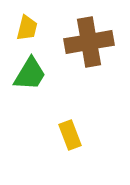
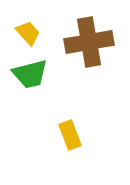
yellow trapezoid: moved 1 px right, 5 px down; rotated 56 degrees counterclockwise
green trapezoid: rotated 45 degrees clockwise
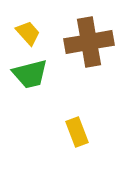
yellow rectangle: moved 7 px right, 3 px up
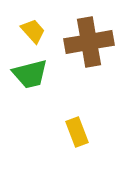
yellow trapezoid: moved 5 px right, 2 px up
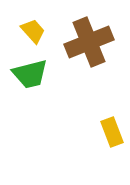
brown cross: rotated 12 degrees counterclockwise
yellow rectangle: moved 35 px right
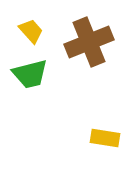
yellow trapezoid: moved 2 px left
yellow rectangle: moved 7 px left, 6 px down; rotated 60 degrees counterclockwise
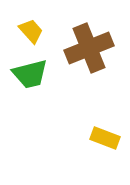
brown cross: moved 6 px down
yellow rectangle: rotated 12 degrees clockwise
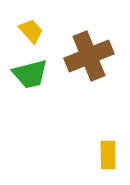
brown cross: moved 8 px down
yellow rectangle: moved 3 px right, 17 px down; rotated 68 degrees clockwise
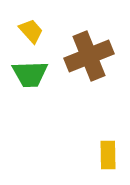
green trapezoid: rotated 12 degrees clockwise
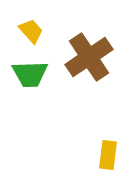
brown cross: moved 1 px down; rotated 12 degrees counterclockwise
yellow rectangle: rotated 8 degrees clockwise
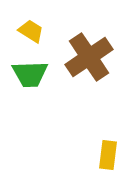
yellow trapezoid: rotated 16 degrees counterclockwise
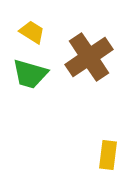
yellow trapezoid: moved 1 px right, 1 px down
green trapezoid: rotated 18 degrees clockwise
